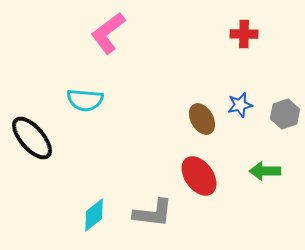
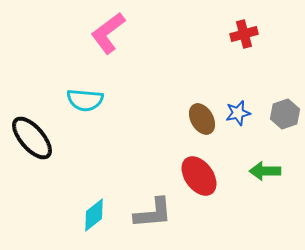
red cross: rotated 16 degrees counterclockwise
blue star: moved 2 px left, 8 px down
gray L-shape: rotated 12 degrees counterclockwise
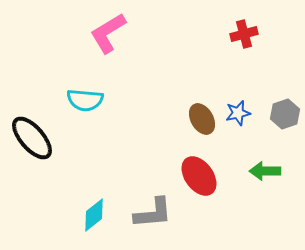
pink L-shape: rotated 6 degrees clockwise
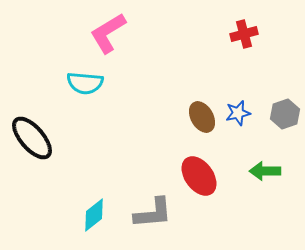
cyan semicircle: moved 17 px up
brown ellipse: moved 2 px up
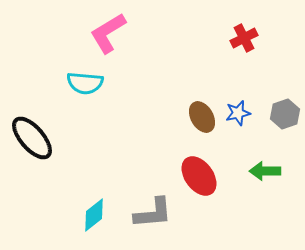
red cross: moved 4 px down; rotated 12 degrees counterclockwise
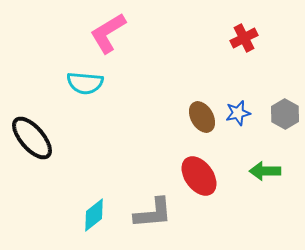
gray hexagon: rotated 12 degrees counterclockwise
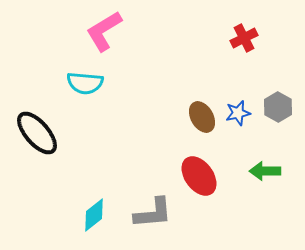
pink L-shape: moved 4 px left, 2 px up
gray hexagon: moved 7 px left, 7 px up
black ellipse: moved 5 px right, 5 px up
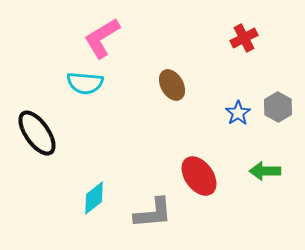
pink L-shape: moved 2 px left, 7 px down
blue star: rotated 20 degrees counterclockwise
brown ellipse: moved 30 px left, 32 px up
black ellipse: rotated 6 degrees clockwise
cyan diamond: moved 17 px up
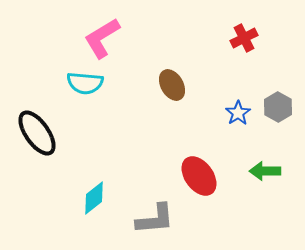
gray L-shape: moved 2 px right, 6 px down
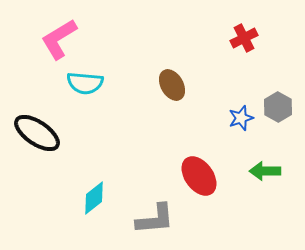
pink L-shape: moved 43 px left, 1 px down
blue star: moved 3 px right, 5 px down; rotated 15 degrees clockwise
black ellipse: rotated 21 degrees counterclockwise
